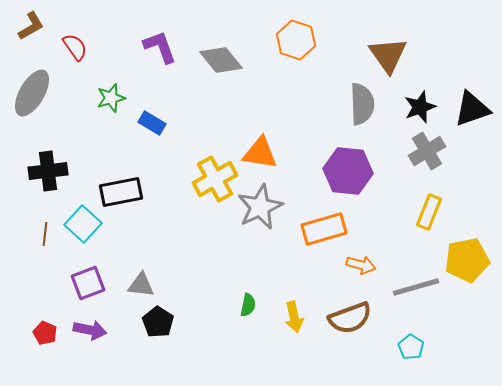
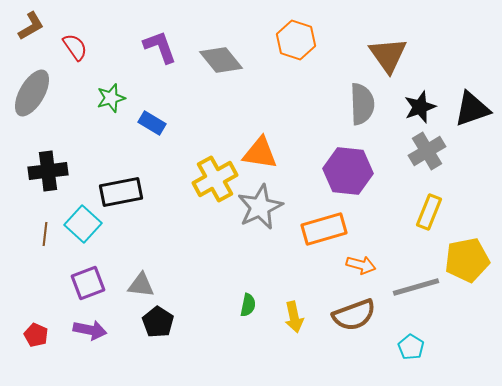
brown semicircle: moved 4 px right, 3 px up
red pentagon: moved 9 px left, 2 px down
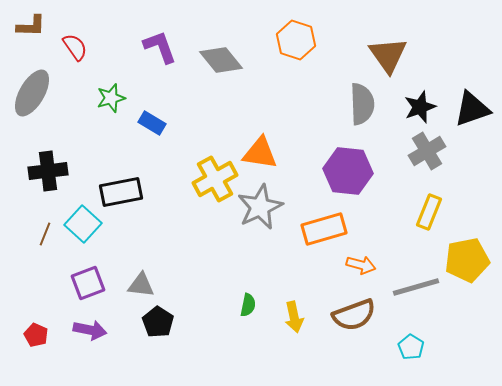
brown L-shape: rotated 32 degrees clockwise
brown line: rotated 15 degrees clockwise
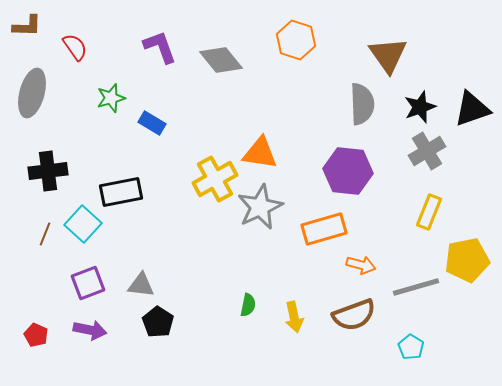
brown L-shape: moved 4 px left
gray ellipse: rotated 15 degrees counterclockwise
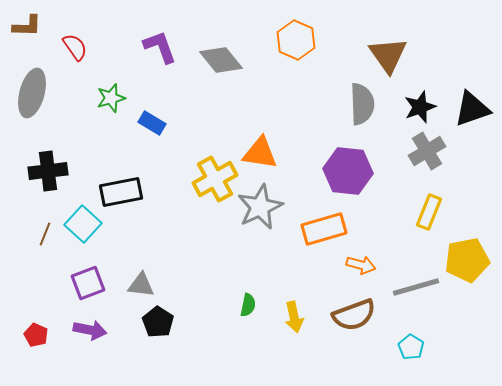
orange hexagon: rotated 6 degrees clockwise
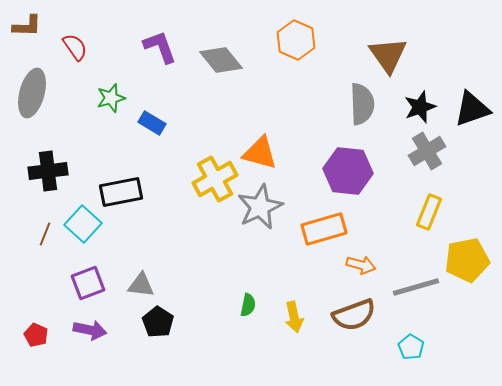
orange triangle: rotated 6 degrees clockwise
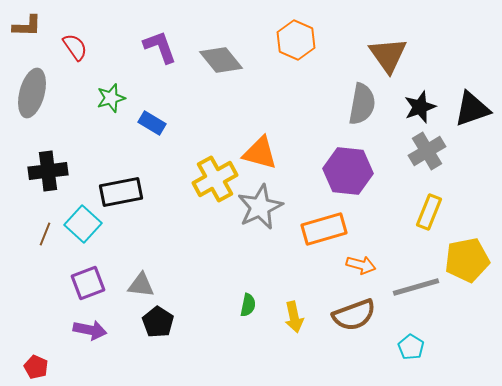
gray semicircle: rotated 12 degrees clockwise
red pentagon: moved 32 px down
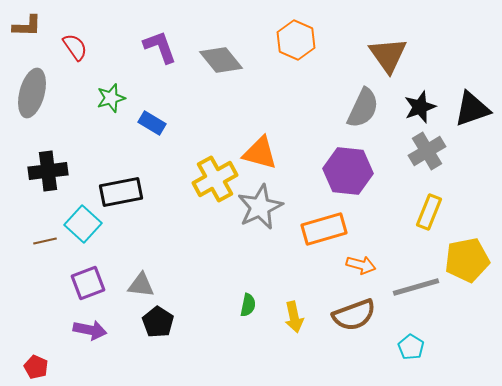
gray semicircle: moved 1 px right, 4 px down; rotated 15 degrees clockwise
brown line: moved 7 px down; rotated 55 degrees clockwise
